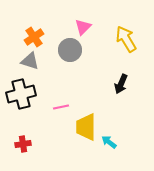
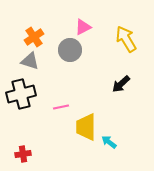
pink triangle: rotated 18 degrees clockwise
black arrow: rotated 24 degrees clockwise
red cross: moved 10 px down
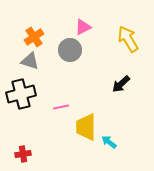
yellow arrow: moved 2 px right
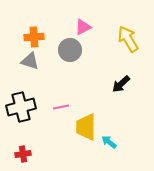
orange cross: rotated 30 degrees clockwise
black cross: moved 13 px down
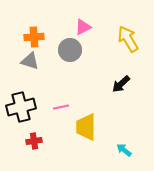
cyan arrow: moved 15 px right, 8 px down
red cross: moved 11 px right, 13 px up
